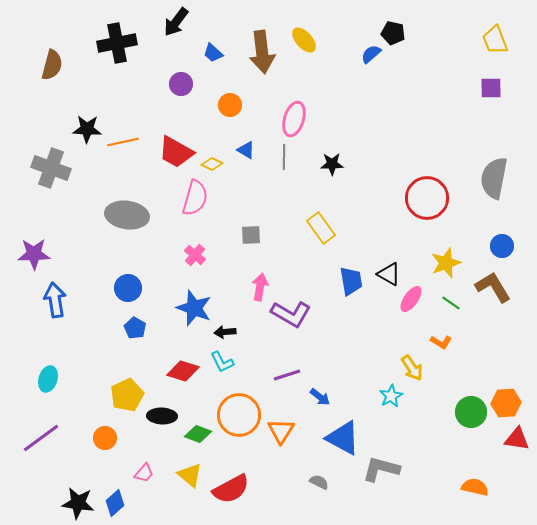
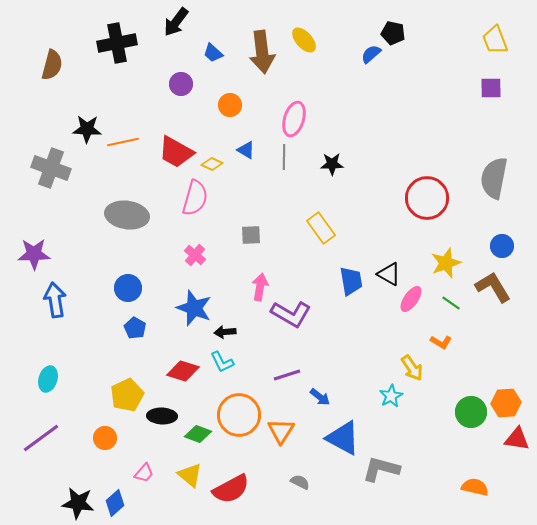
gray semicircle at (319, 482): moved 19 px left
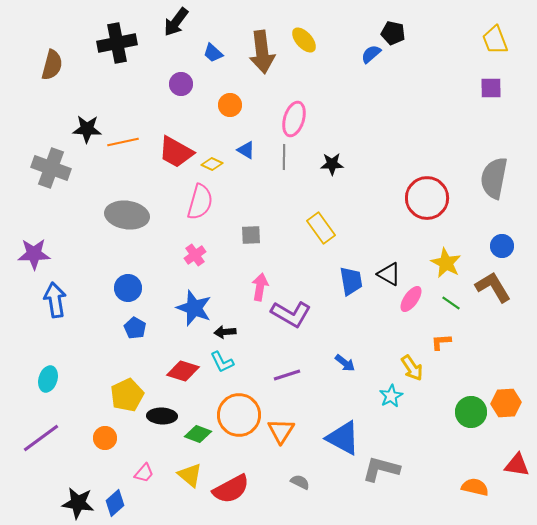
pink semicircle at (195, 198): moved 5 px right, 4 px down
pink cross at (195, 255): rotated 15 degrees clockwise
yellow star at (446, 263): rotated 24 degrees counterclockwise
orange L-shape at (441, 342): rotated 145 degrees clockwise
blue arrow at (320, 397): moved 25 px right, 34 px up
red triangle at (517, 439): moved 26 px down
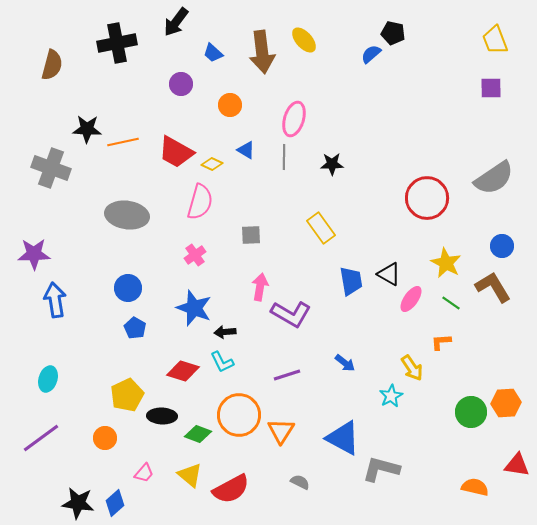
gray semicircle at (494, 178): rotated 135 degrees counterclockwise
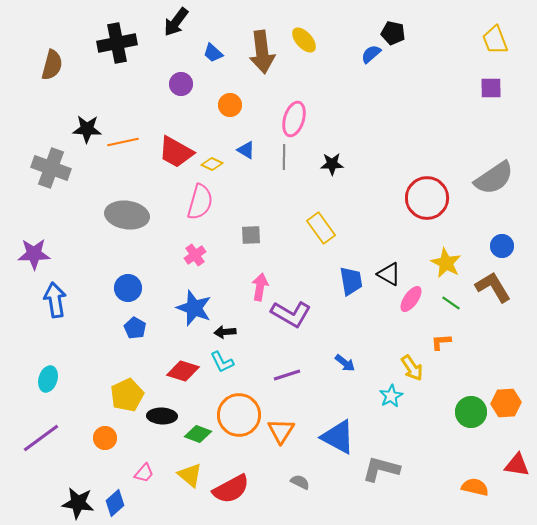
blue triangle at (343, 438): moved 5 px left, 1 px up
